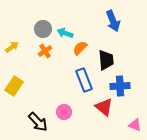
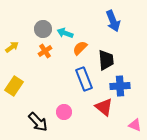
blue rectangle: moved 1 px up
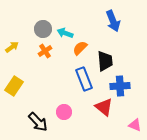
black trapezoid: moved 1 px left, 1 px down
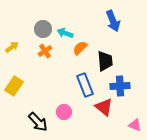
blue rectangle: moved 1 px right, 6 px down
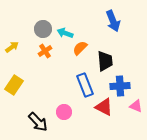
yellow rectangle: moved 1 px up
red triangle: rotated 12 degrees counterclockwise
pink triangle: moved 1 px right, 19 px up
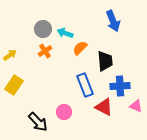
yellow arrow: moved 2 px left, 8 px down
